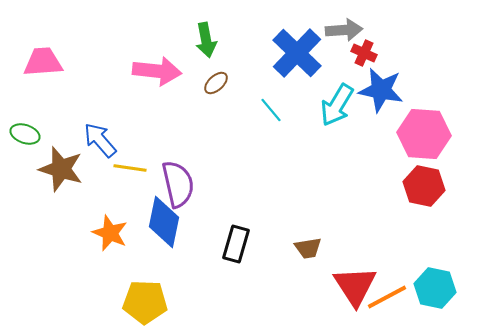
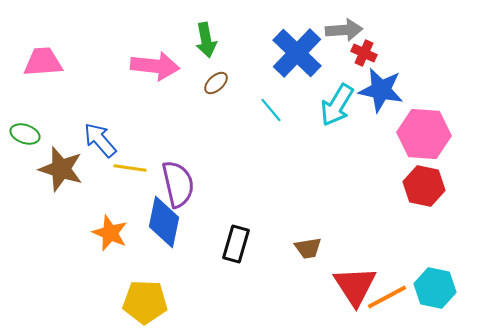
pink arrow: moved 2 px left, 5 px up
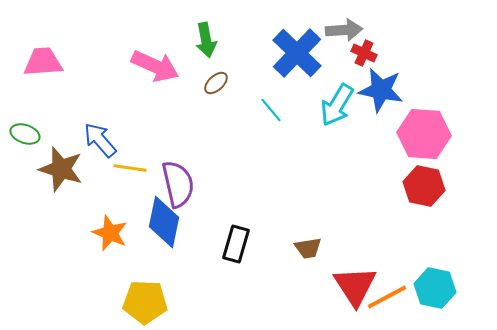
pink arrow: rotated 18 degrees clockwise
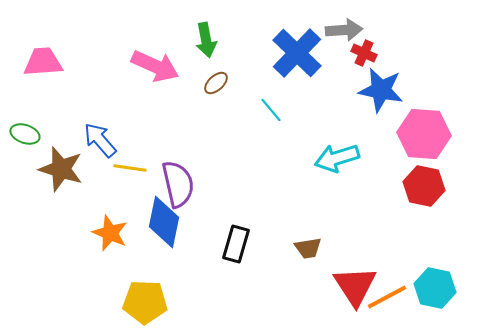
cyan arrow: moved 53 px down; rotated 42 degrees clockwise
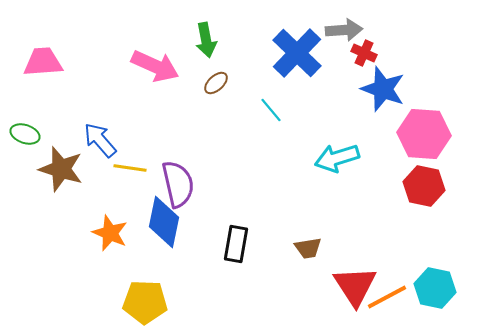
blue star: moved 2 px right, 1 px up; rotated 9 degrees clockwise
black rectangle: rotated 6 degrees counterclockwise
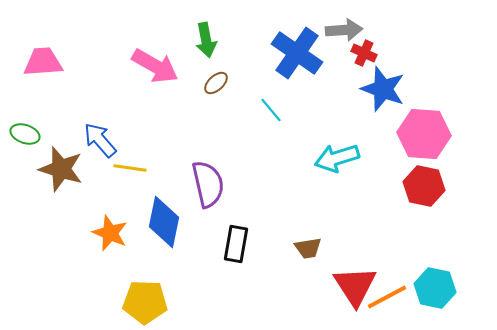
blue cross: rotated 9 degrees counterclockwise
pink arrow: rotated 6 degrees clockwise
purple semicircle: moved 30 px right
